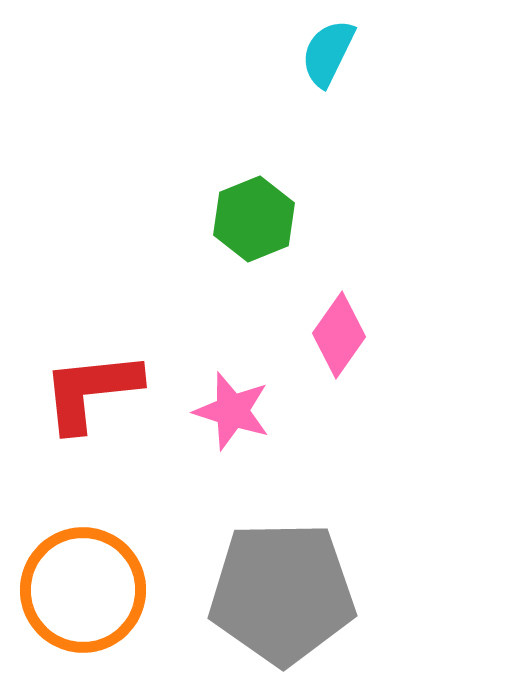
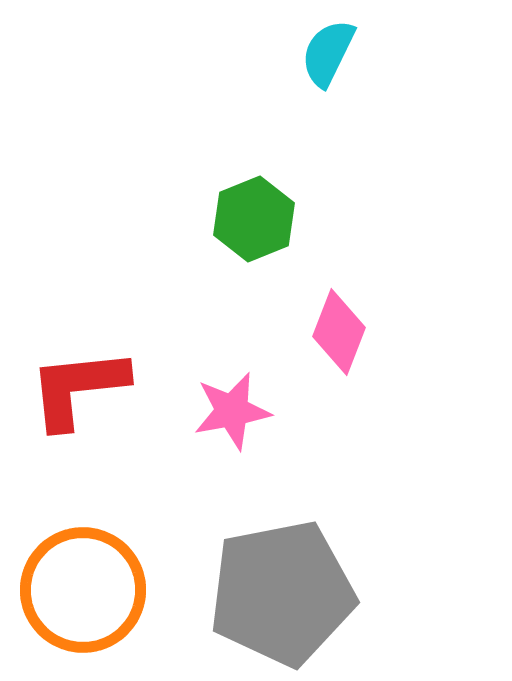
pink diamond: moved 3 px up; rotated 14 degrees counterclockwise
red L-shape: moved 13 px left, 3 px up
pink star: rotated 28 degrees counterclockwise
gray pentagon: rotated 10 degrees counterclockwise
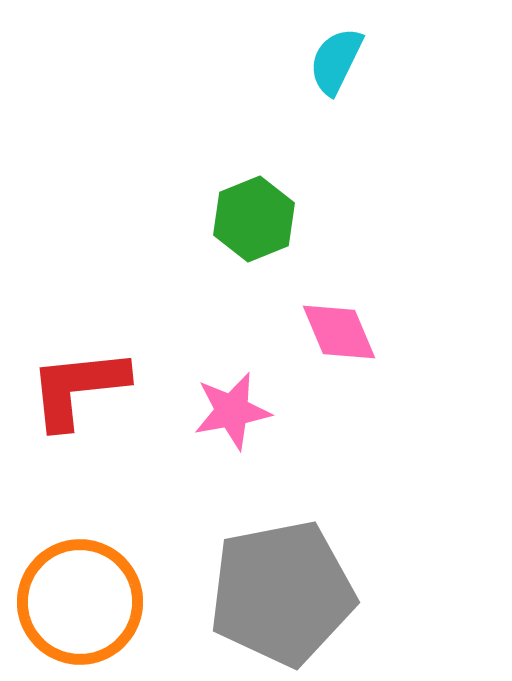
cyan semicircle: moved 8 px right, 8 px down
pink diamond: rotated 44 degrees counterclockwise
orange circle: moved 3 px left, 12 px down
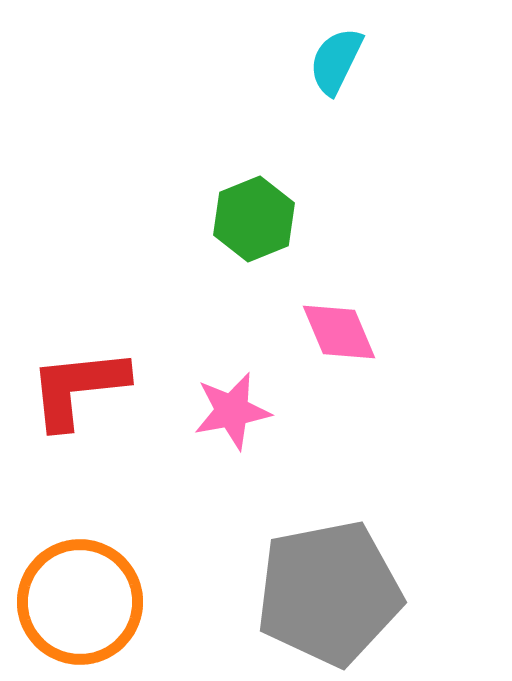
gray pentagon: moved 47 px right
